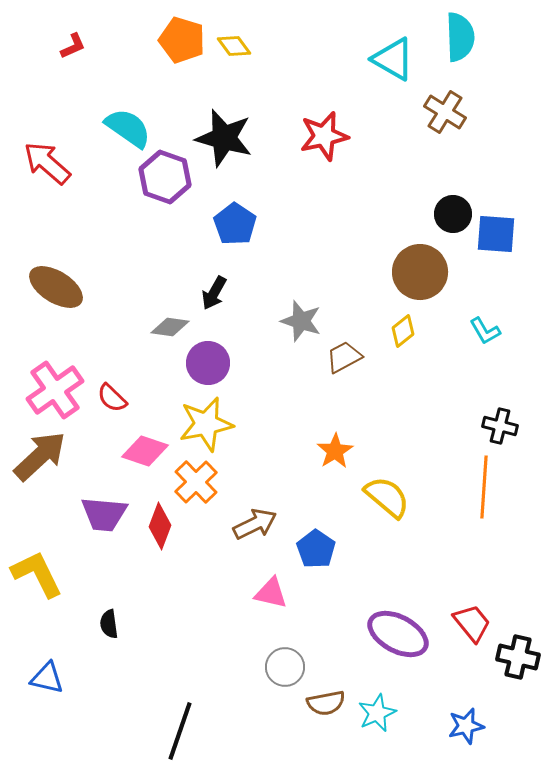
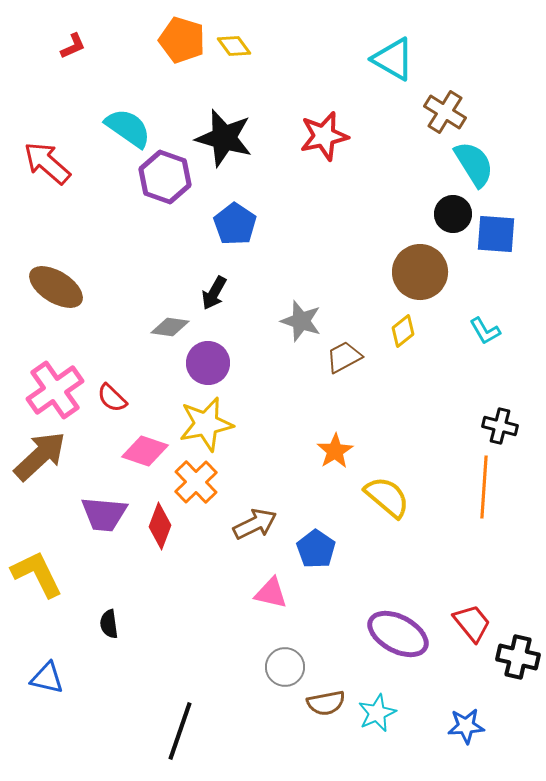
cyan semicircle at (460, 37): moved 14 px right, 127 px down; rotated 30 degrees counterclockwise
blue star at (466, 726): rotated 9 degrees clockwise
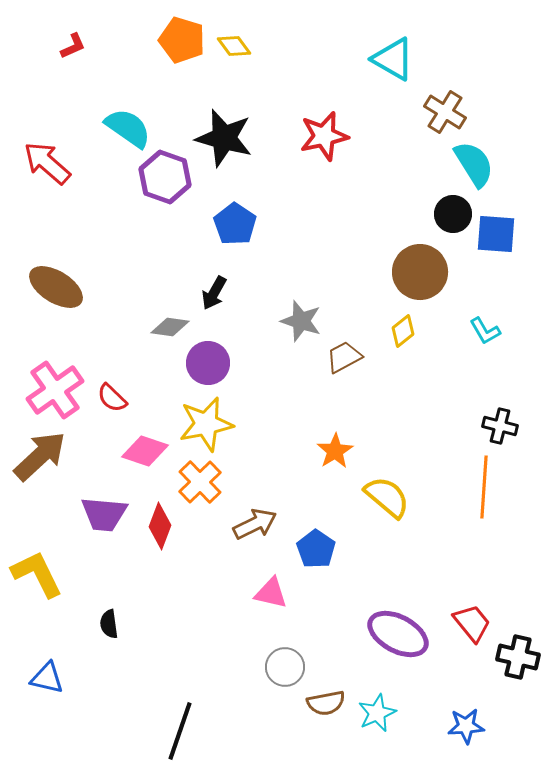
orange cross at (196, 482): moved 4 px right
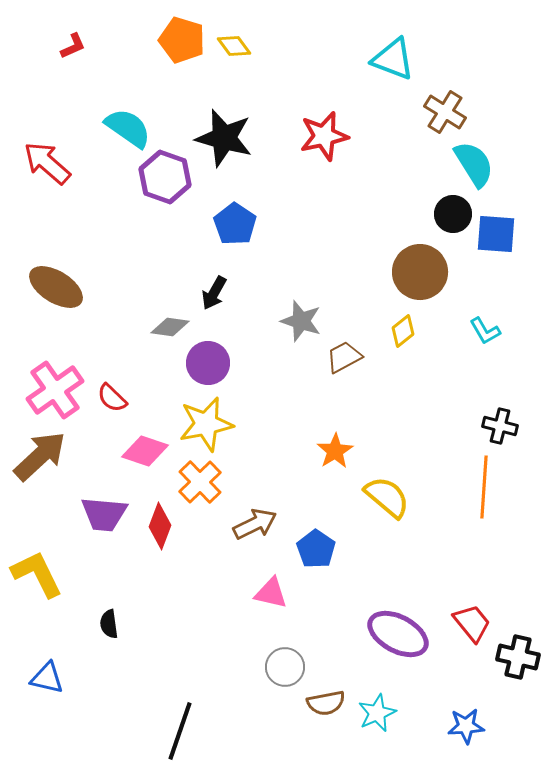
cyan triangle at (393, 59): rotated 9 degrees counterclockwise
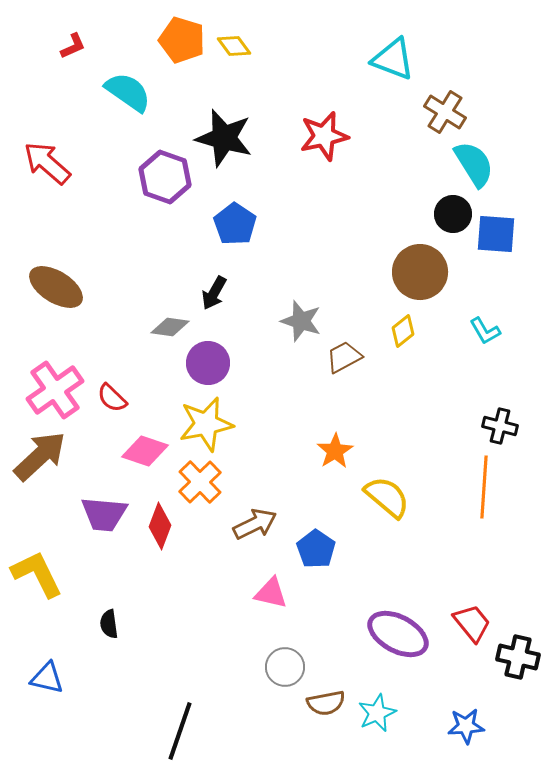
cyan semicircle at (128, 128): moved 36 px up
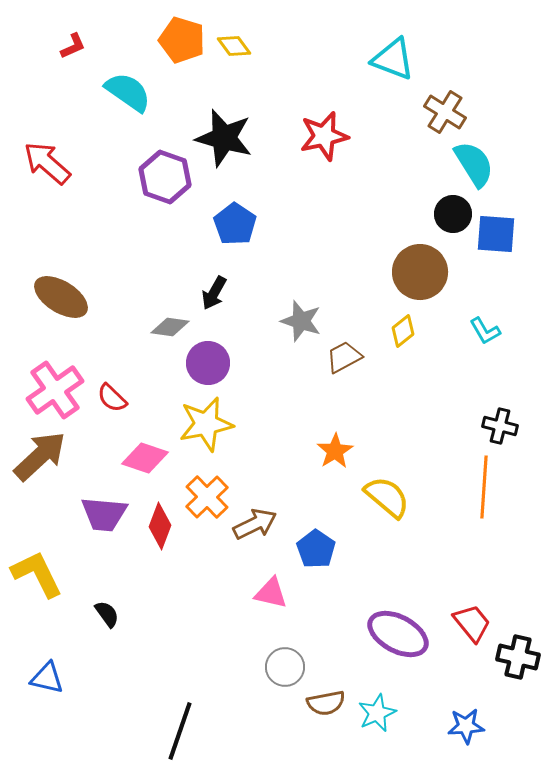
brown ellipse at (56, 287): moved 5 px right, 10 px down
pink diamond at (145, 451): moved 7 px down
orange cross at (200, 482): moved 7 px right, 15 px down
black semicircle at (109, 624): moved 2 px left, 10 px up; rotated 152 degrees clockwise
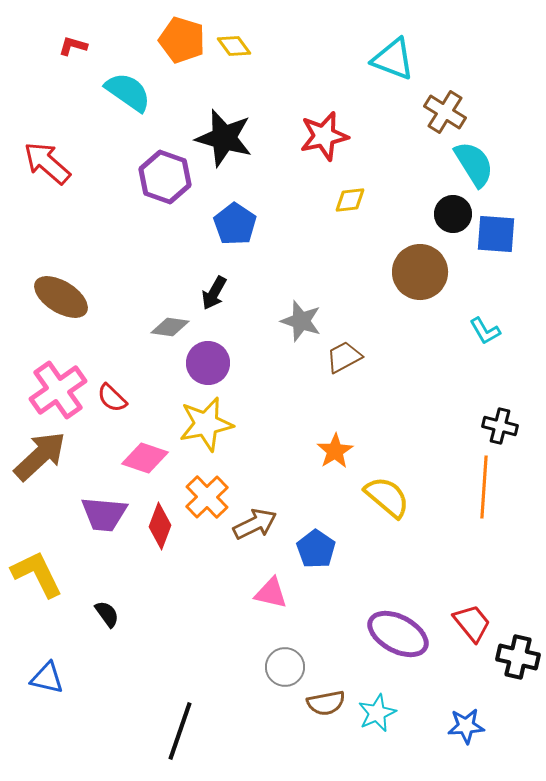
red L-shape at (73, 46): rotated 140 degrees counterclockwise
yellow diamond at (403, 331): moved 53 px left, 131 px up; rotated 32 degrees clockwise
pink cross at (55, 390): moved 3 px right
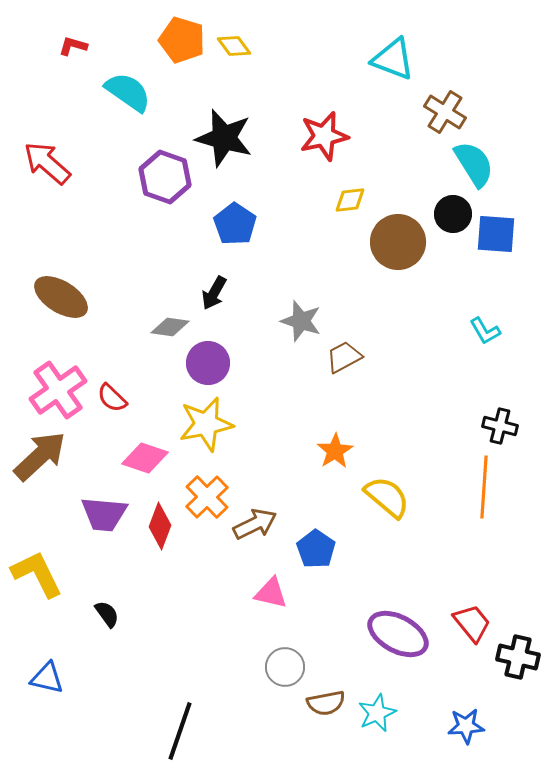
brown circle at (420, 272): moved 22 px left, 30 px up
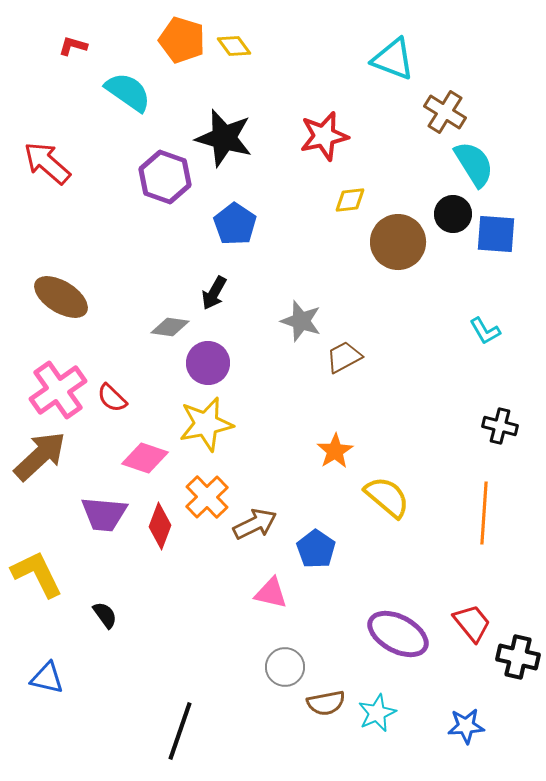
orange line at (484, 487): moved 26 px down
black semicircle at (107, 614): moved 2 px left, 1 px down
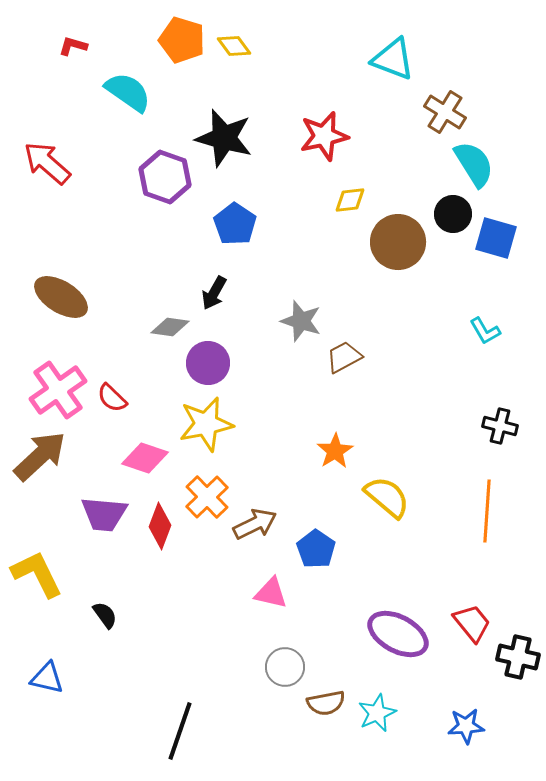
blue square at (496, 234): moved 4 px down; rotated 12 degrees clockwise
orange line at (484, 513): moved 3 px right, 2 px up
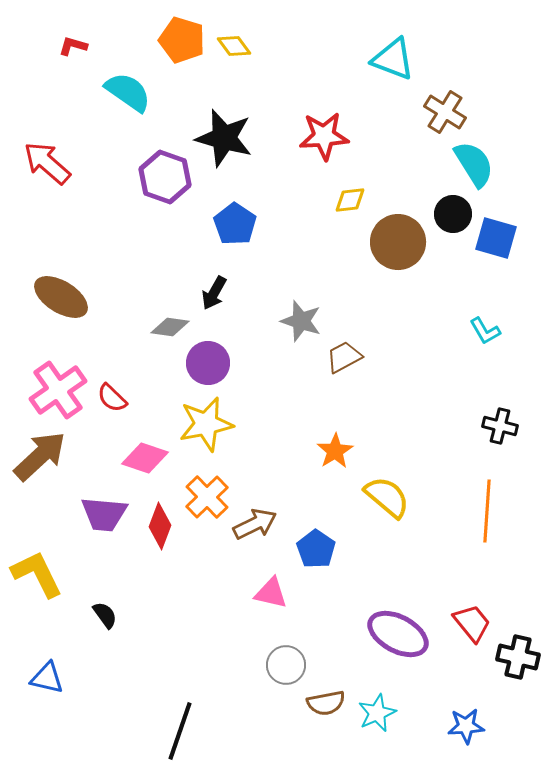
red star at (324, 136): rotated 9 degrees clockwise
gray circle at (285, 667): moved 1 px right, 2 px up
